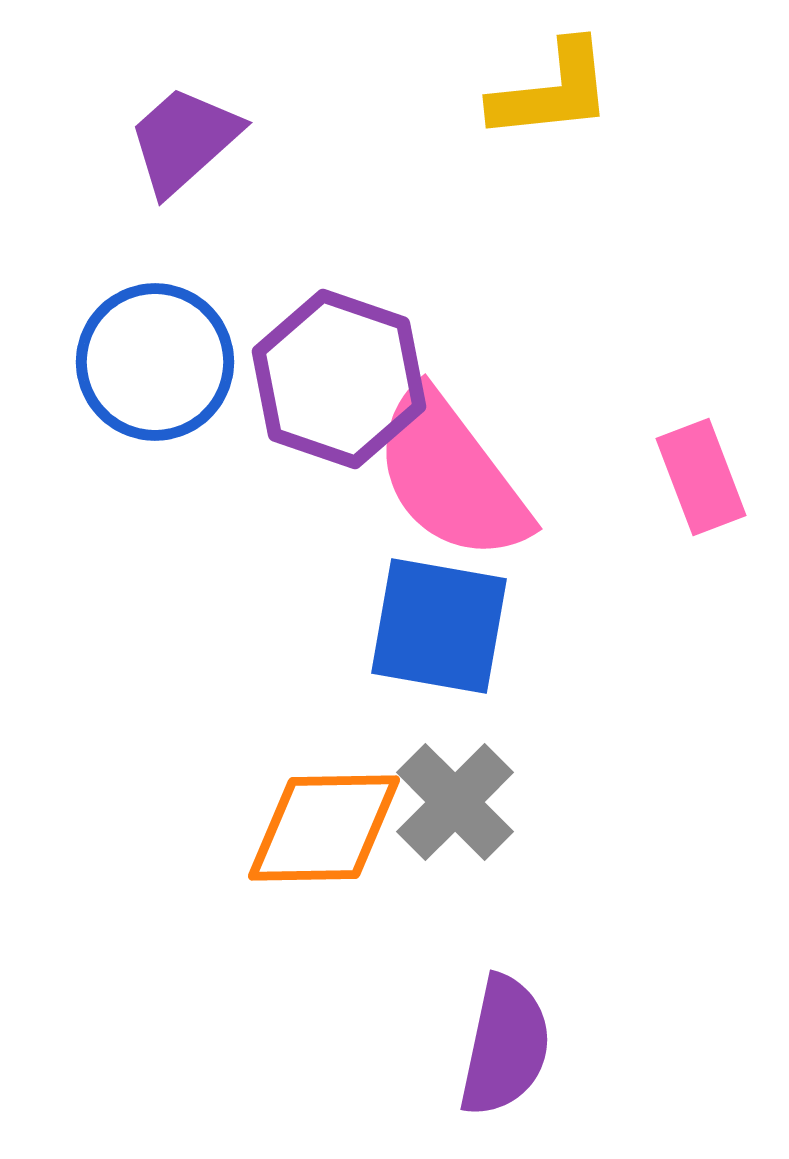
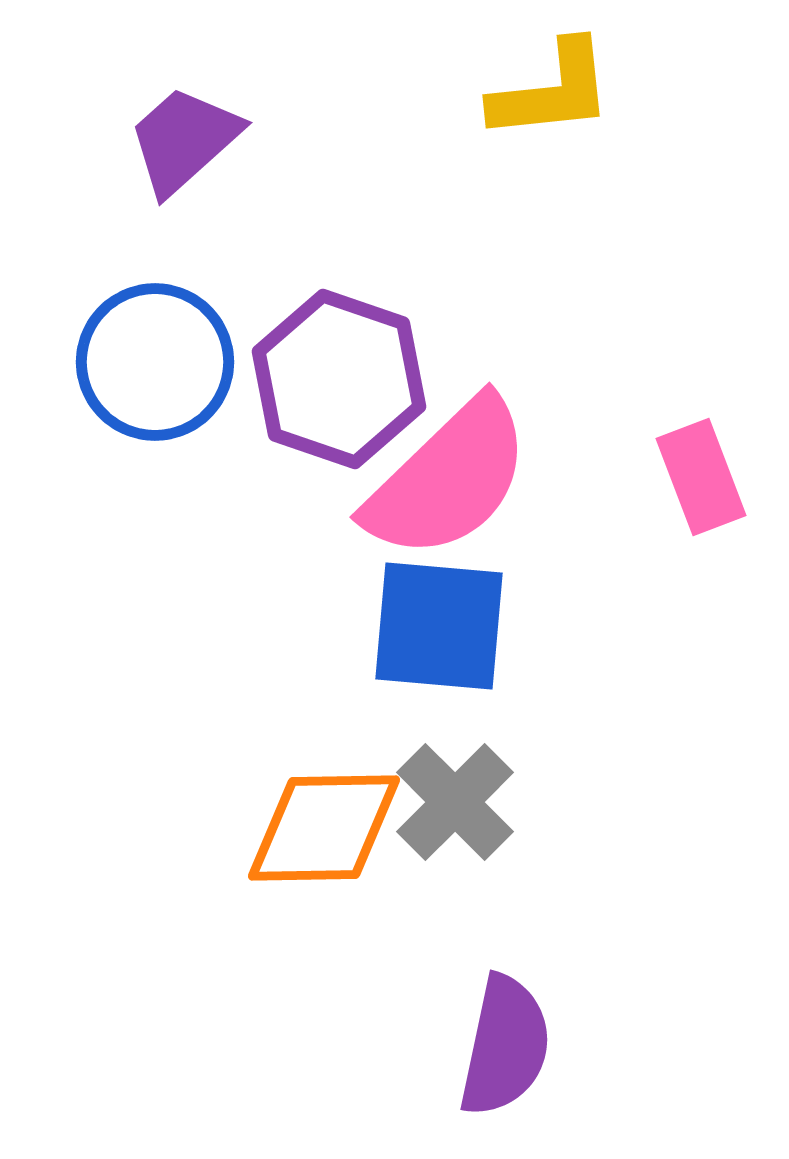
pink semicircle: moved 3 px left, 3 px down; rotated 97 degrees counterclockwise
blue square: rotated 5 degrees counterclockwise
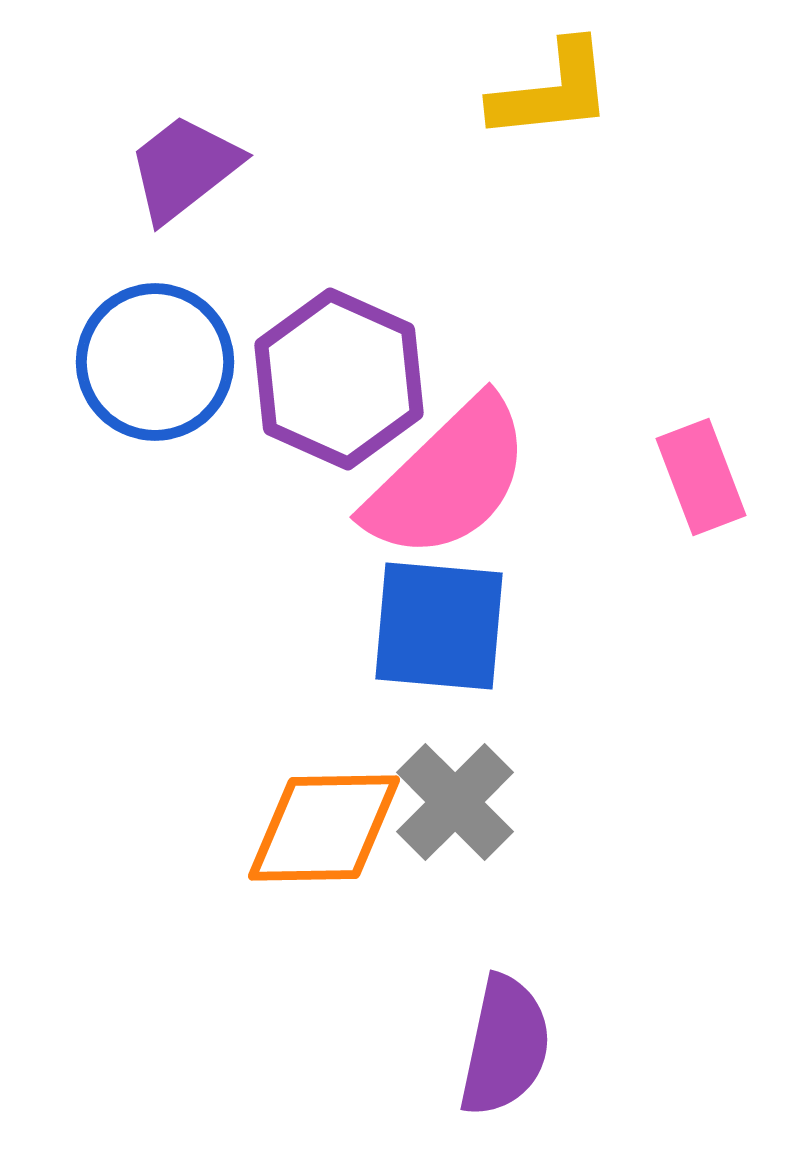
purple trapezoid: moved 28 px down; rotated 4 degrees clockwise
purple hexagon: rotated 5 degrees clockwise
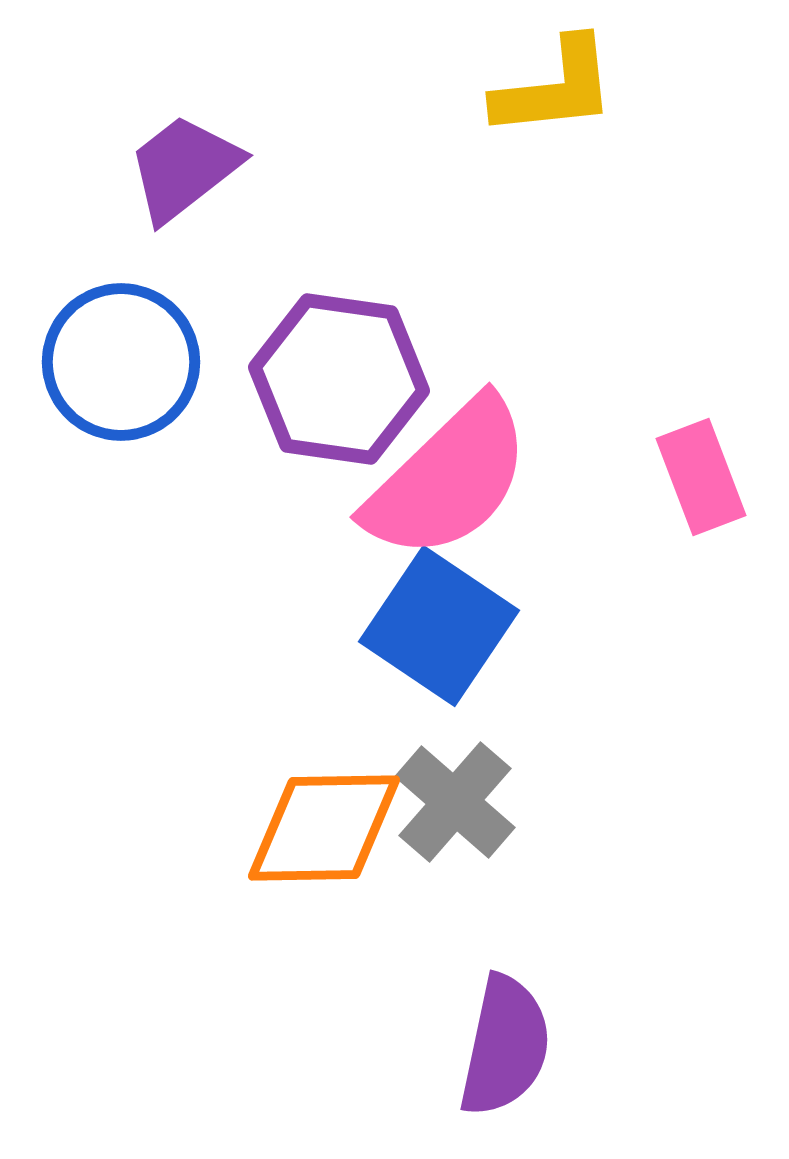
yellow L-shape: moved 3 px right, 3 px up
blue circle: moved 34 px left
purple hexagon: rotated 16 degrees counterclockwise
blue square: rotated 29 degrees clockwise
gray cross: rotated 4 degrees counterclockwise
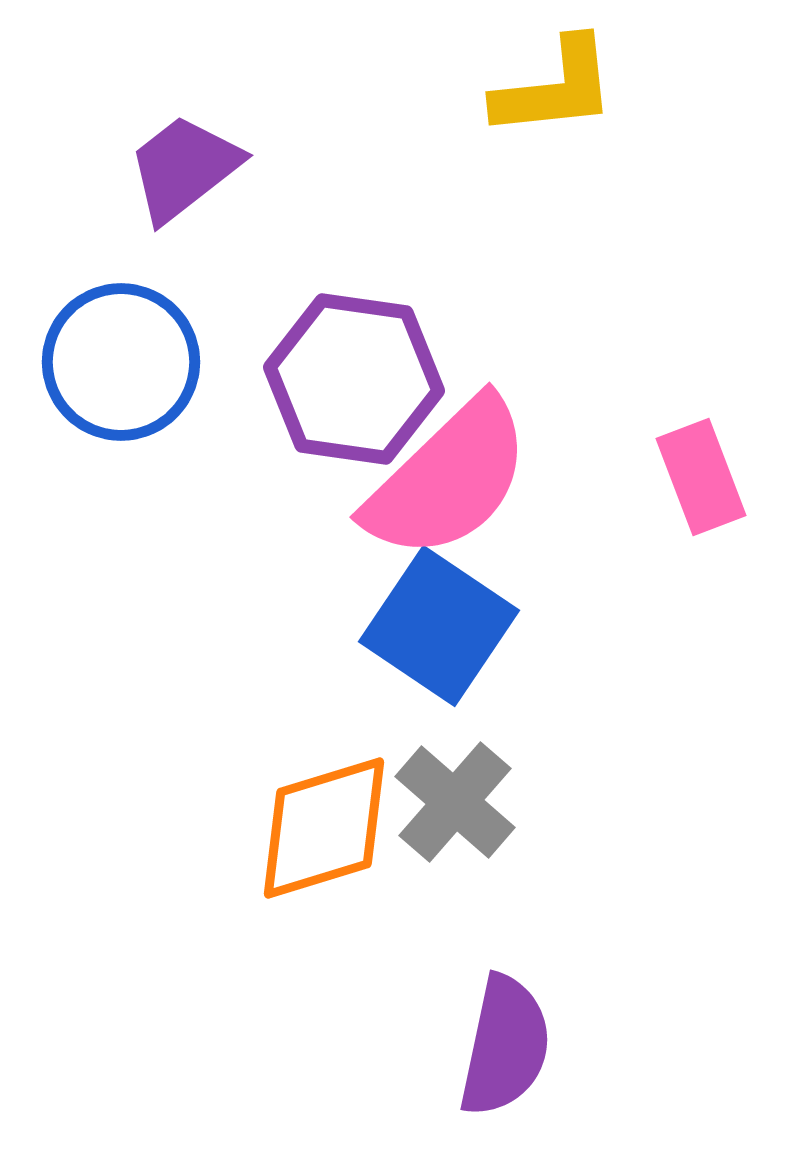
purple hexagon: moved 15 px right
orange diamond: rotated 16 degrees counterclockwise
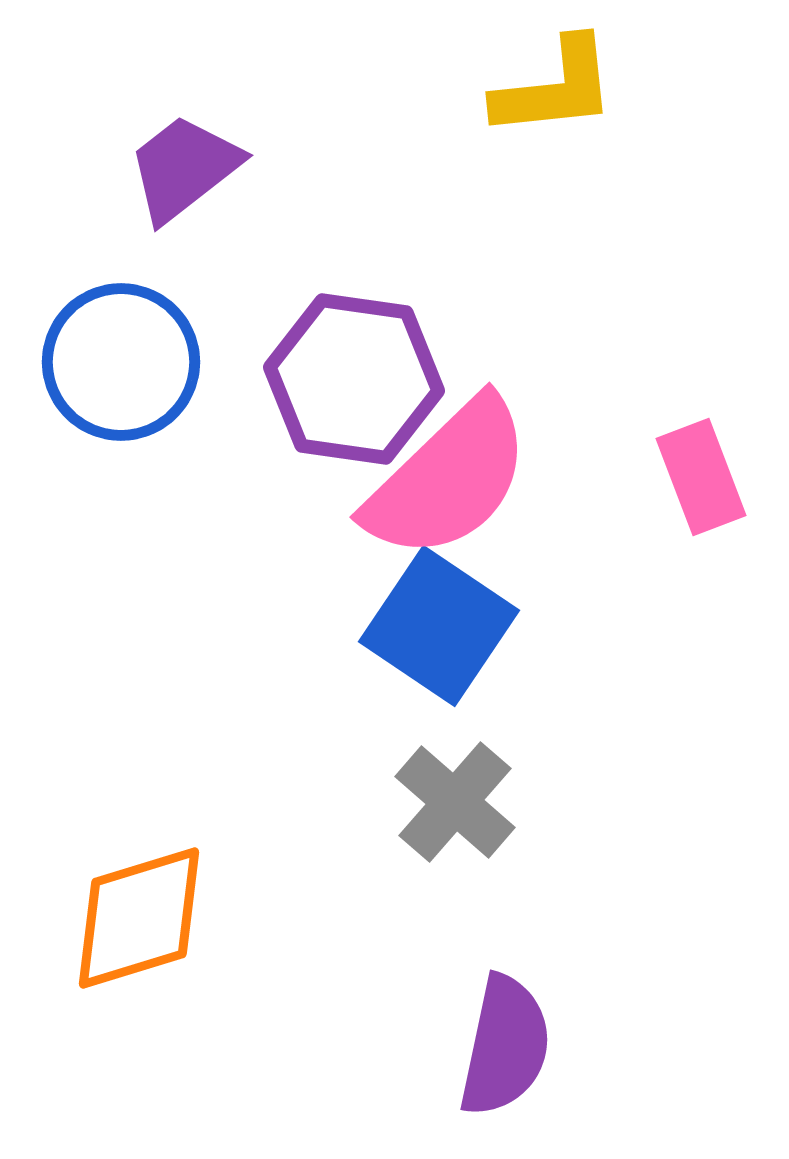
orange diamond: moved 185 px left, 90 px down
